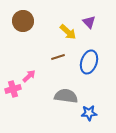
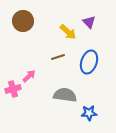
gray semicircle: moved 1 px left, 1 px up
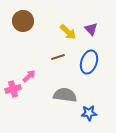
purple triangle: moved 2 px right, 7 px down
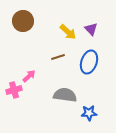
pink cross: moved 1 px right, 1 px down
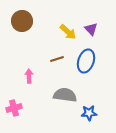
brown circle: moved 1 px left
brown line: moved 1 px left, 2 px down
blue ellipse: moved 3 px left, 1 px up
pink arrow: rotated 48 degrees counterclockwise
pink cross: moved 18 px down
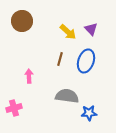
brown line: moved 3 px right; rotated 56 degrees counterclockwise
gray semicircle: moved 2 px right, 1 px down
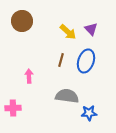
brown line: moved 1 px right, 1 px down
pink cross: moved 1 px left; rotated 14 degrees clockwise
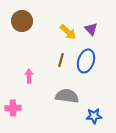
blue star: moved 5 px right, 3 px down
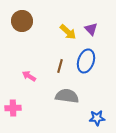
brown line: moved 1 px left, 6 px down
pink arrow: rotated 56 degrees counterclockwise
blue star: moved 3 px right, 2 px down
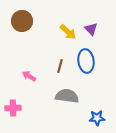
blue ellipse: rotated 25 degrees counterclockwise
